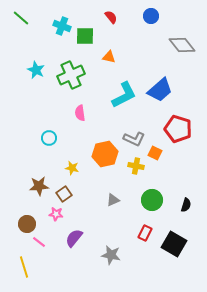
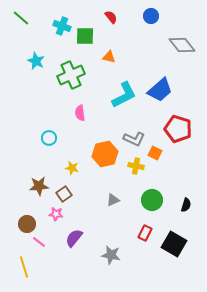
cyan star: moved 9 px up
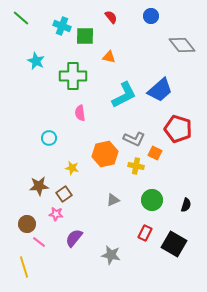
green cross: moved 2 px right, 1 px down; rotated 24 degrees clockwise
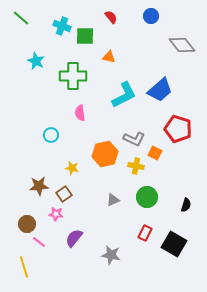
cyan circle: moved 2 px right, 3 px up
green circle: moved 5 px left, 3 px up
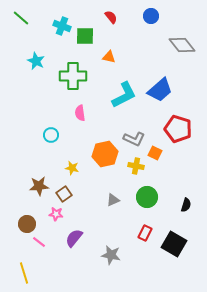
yellow line: moved 6 px down
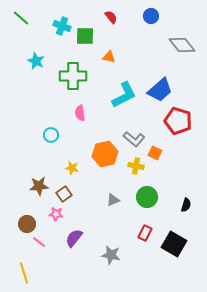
red pentagon: moved 8 px up
gray L-shape: rotated 15 degrees clockwise
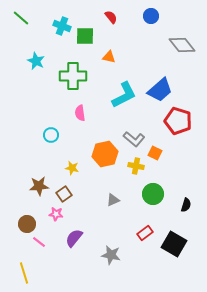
green circle: moved 6 px right, 3 px up
red rectangle: rotated 28 degrees clockwise
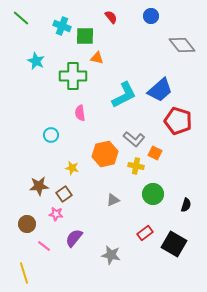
orange triangle: moved 12 px left, 1 px down
pink line: moved 5 px right, 4 px down
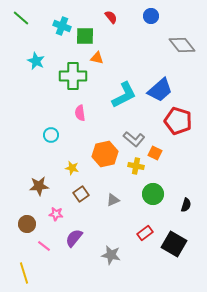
brown square: moved 17 px right
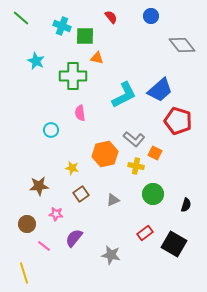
cyan circle: moved 5 px up
